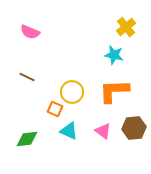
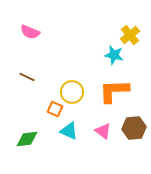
yellow cross: moved 4 px right, 8 px down
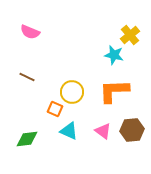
brown hexagon: moved 2 px left, 2 px down
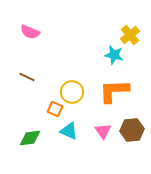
pink triangle: rotated 18 degrees clockwise
green diamond: moved 3 px right, 1 px up
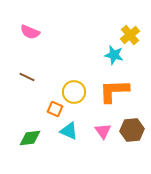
yellow circle: moved 2 px right
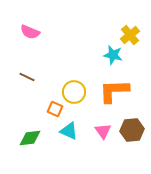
cyan star: moved 1 px left
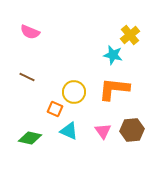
orange L-shape: moved 2 px up; rotated 8 degrees clockwise
green diamond: rotated 20 degrees clockwise
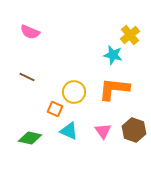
brown hexagon: moved 2 px right; rotated 25 degrees clockwise
